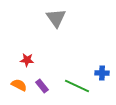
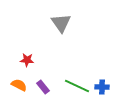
gray triangle: moved 5 px right, 5 px down
blue cross: moved 14 px down
purple rectangle: moved 1 px right, 1 px down
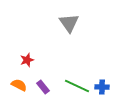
gray triangle: moved 8 px right
red star: rotated 24 degrees counterclockwise
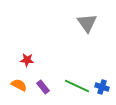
gray triangle: moved 18 px right
red star: rotated 24 degrees clockwise
blue cross: rotated 16 degrees clockwise
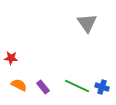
red star: moved 16 px left, 2 px up
